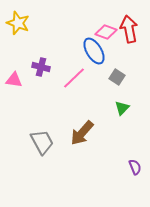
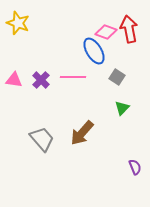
purple cross: moved 13 px down; rotated 30 degrees clockwise
pink line: moved 1 px left, 1 px up; rotated 45 degrees clockwise
gray trapezoid: moved 3 px up; rotated 12 degrees counterclockwise
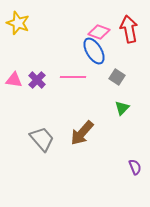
pink diamond: moved 7 px left
purple cross: moved 4 px left
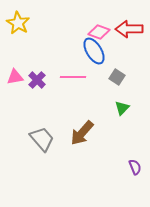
yellow star: rotated 10 degrees clockwise
red arrow: rotated 80 degrees counterclockwise
pink triangle: moved 1 px right, 3 px up; rotated 18 degrees counterclockwise
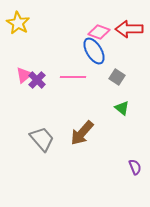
pink triangle: moved 9 px right, 2 px up; rotated 30 degrees counterclockwise
green triangle: rotated 35 degrees counterclockwise
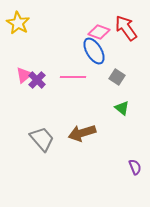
red arrow: moved 3 px left, 1 px up; rotated 56 degrees clockwise
brown arrow: rotated 32 degrees clockwise
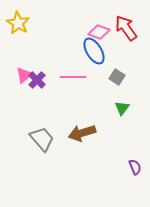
green triangle: rotated 28 degrees clockwise
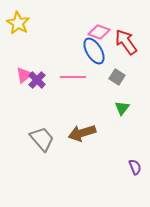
red arrow: moved 14 px down
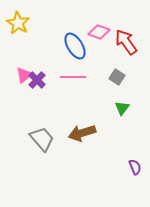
blue ellipse: moved 19 px left, 5 px up
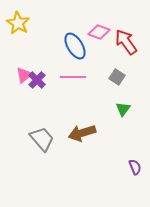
green triangle: moved 1 px right, 1 px down
